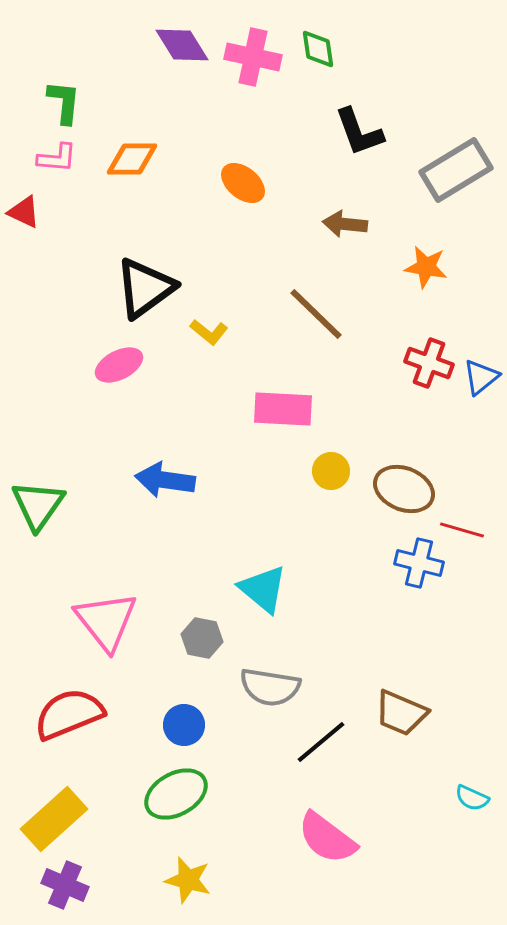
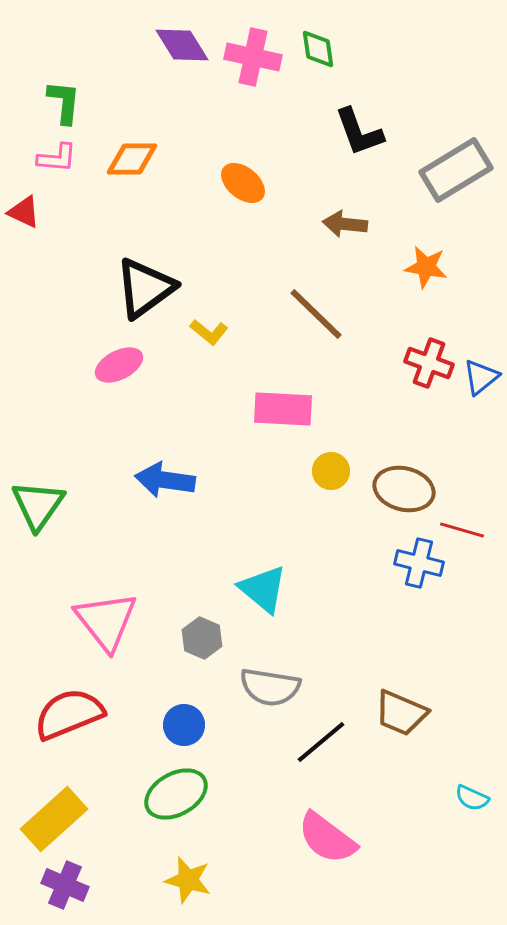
brown ellipse: rotated 8 degrees counterclockwise
gray hexagon: rotated 12 degrees clockwise
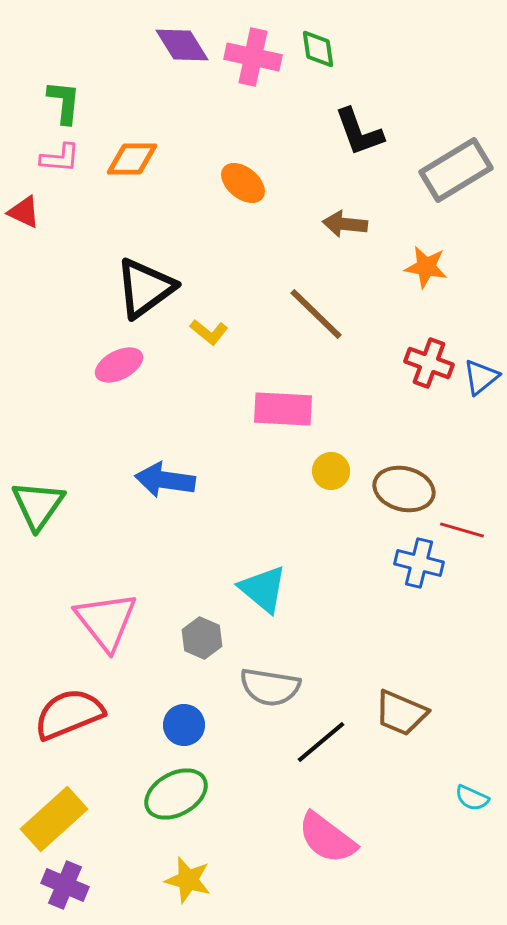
pink L-shape: moved 3 px right
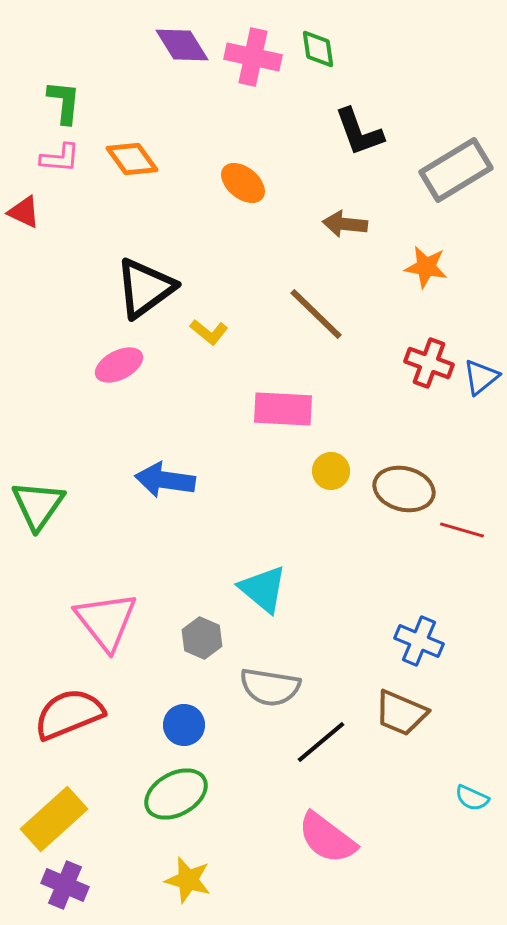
orange diamond: rotated 54 degrees clockwise
blue cross: moved 78 px down; rotated 9 degrees clockwise
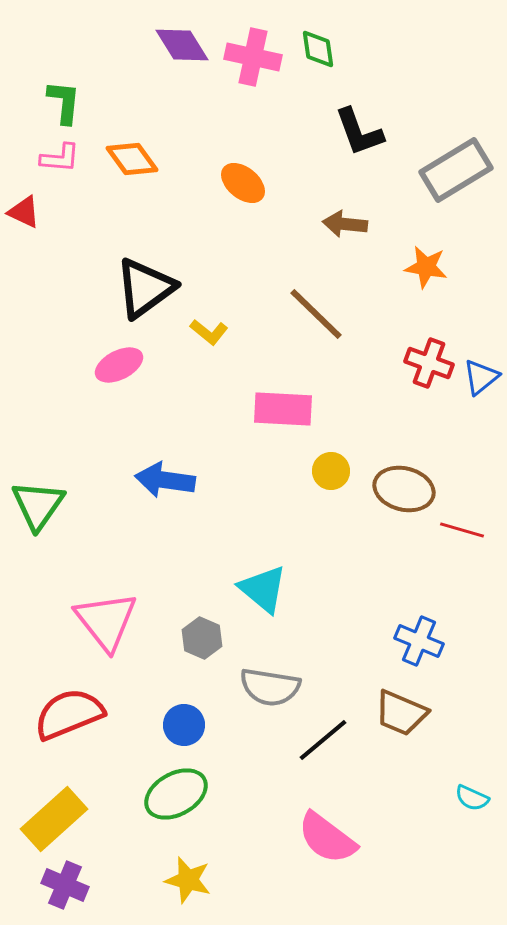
black line: moved 2 px right, 2 px up
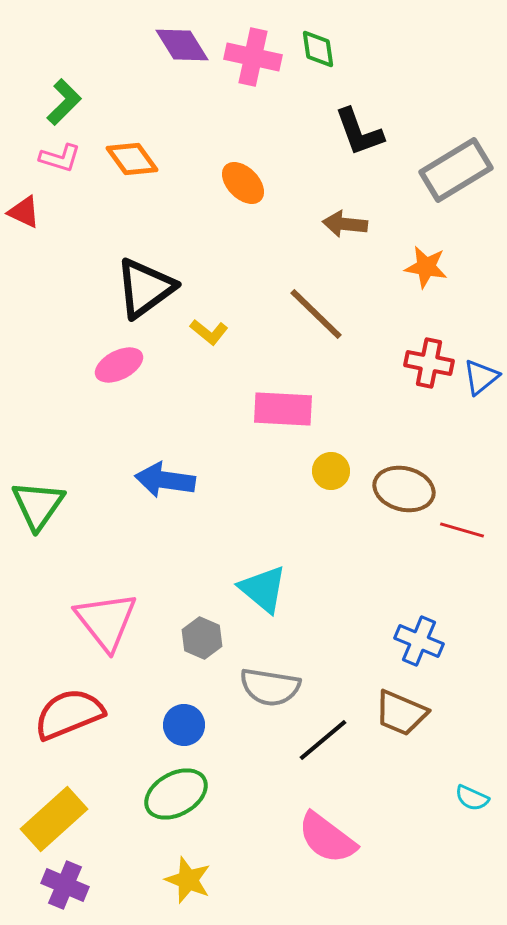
green L-shape: rotated 39 degrees clockwise
pink L-shape: rotated 12 degrees clockwise
orange ellipse: rotated 6 degrees clockwise
red cross: rotated 9 degrees counterclockwise
yellow star: rotated 6 degrees clockwise
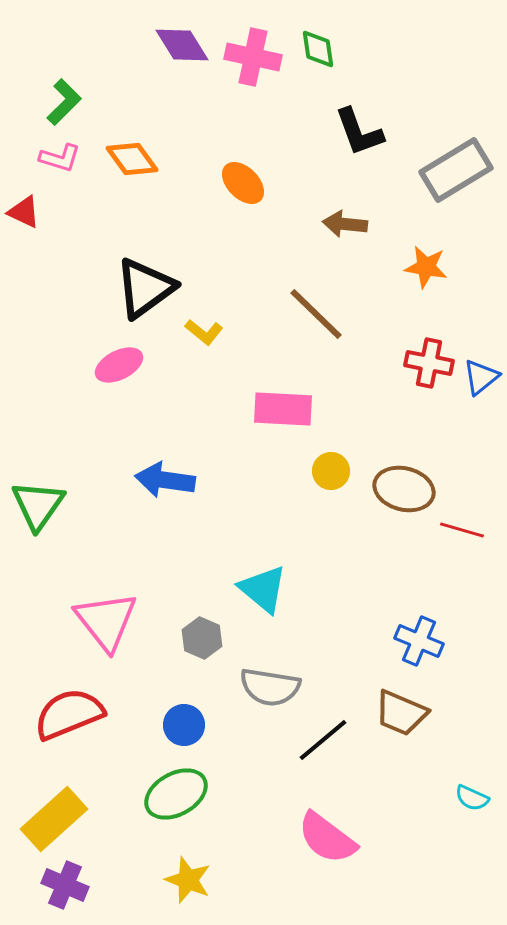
yellow L-shape: moved 5 px left
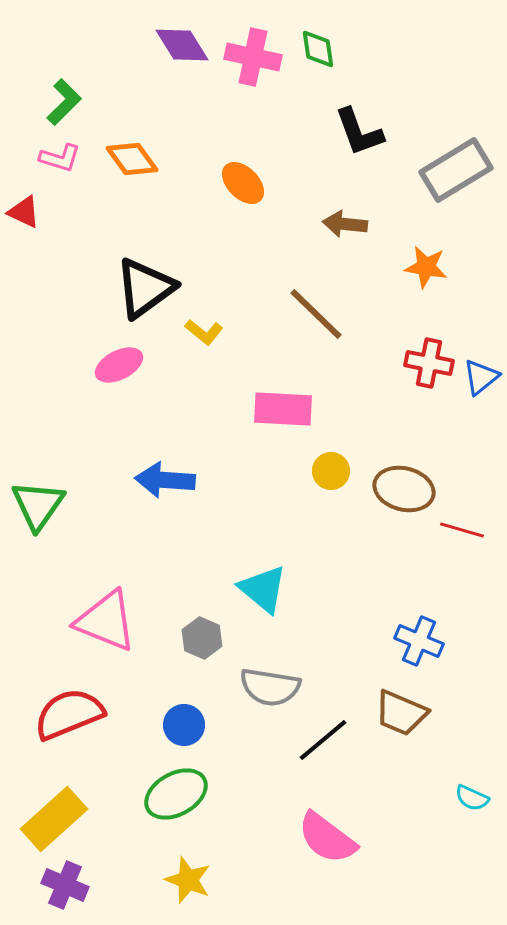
blue arrow: rotated 4 degrees counterclockwise
pink triangle: rotated 30 degrees counterclockwise
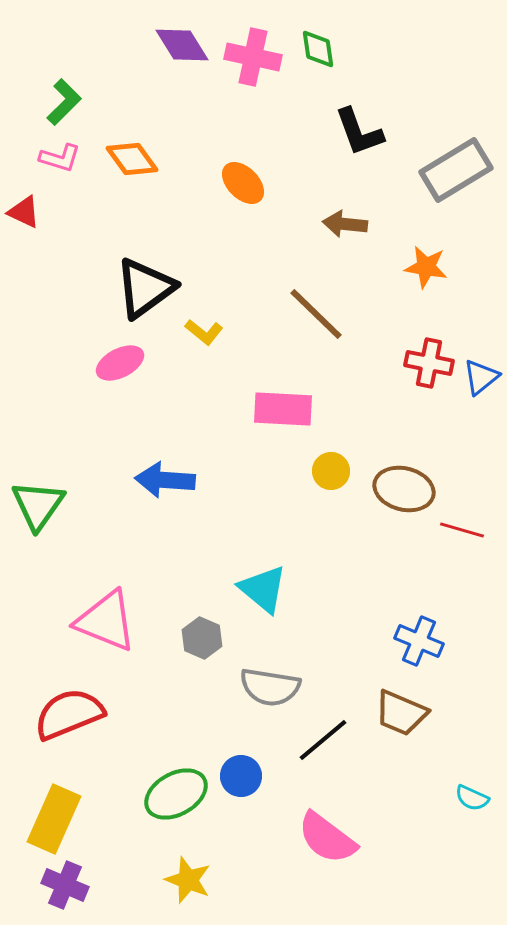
pink ellipse: moved 1 px right, 2 px up
blue circle: moved 57 px right, 51 px down
yellow rectangle: rotated 24 degrees counterclockwise
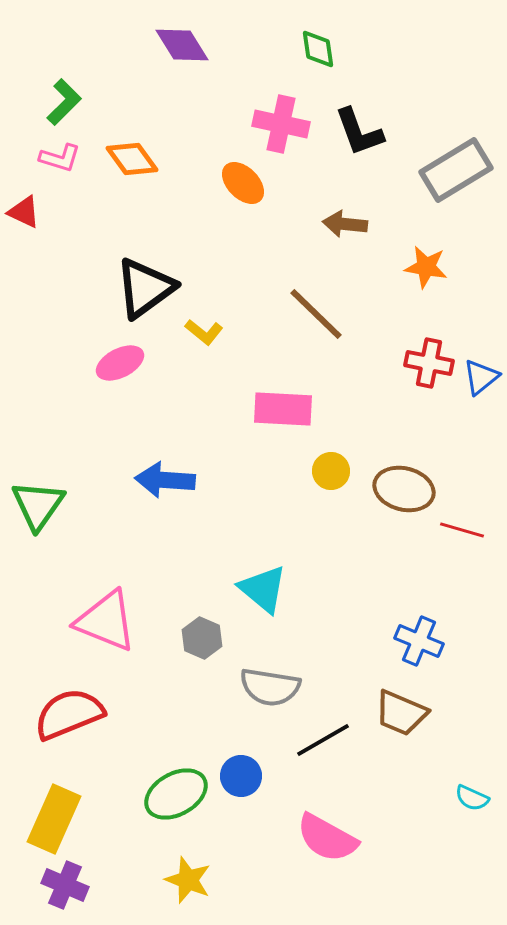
pink cross: moved 28 px right, 67 px down
black line: rotated 10 degrees clockwise
pink semicircle: rotated 8 degrees counterclockwise
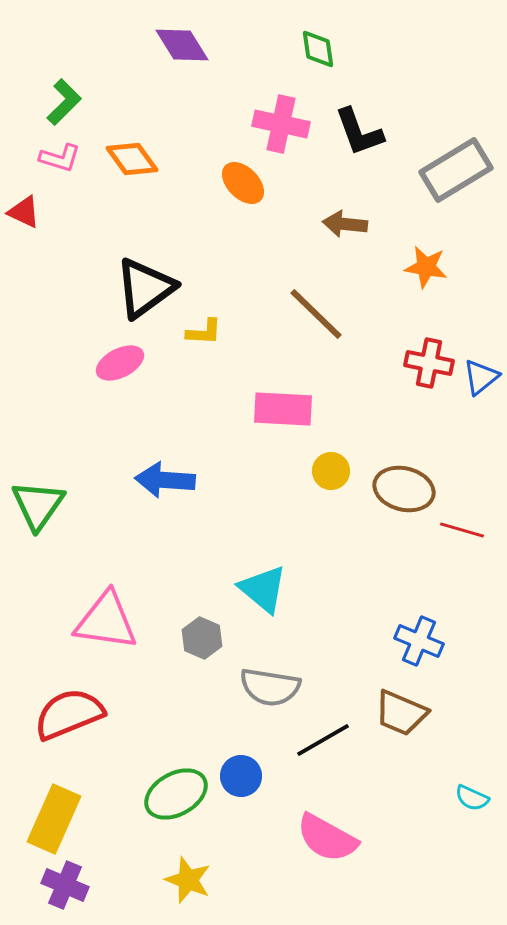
yellow L-shape: rotated 36 degrees counterclockwise
pink triangle: rotated 14 degrees counterclockwise
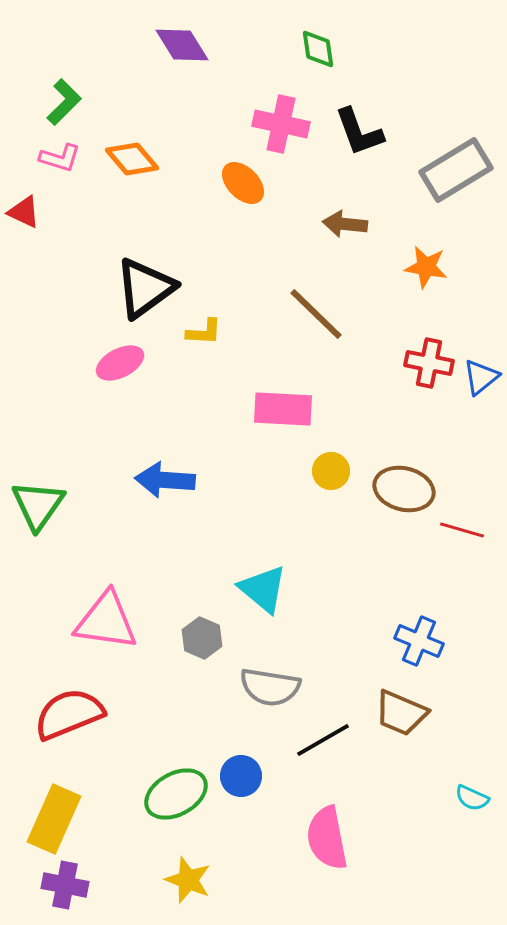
orange diamond: rotated 4 degrees counterclockwise
pink semicircle: rotated 50 degrees clockwise
purple cross: rotated 12 degrees counterclockwise
